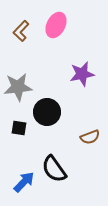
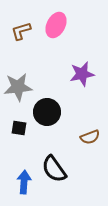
brown L-shape: rotated 30 degrees clockwise
blue arrow: rotated 40 degrees counterclockwise
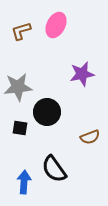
black square: moved 1 px right
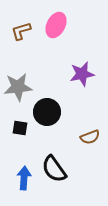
blue arrow: moved 4 px up
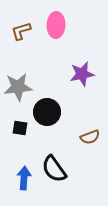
pink ellipse: rotated 25 degrees counterclockwise
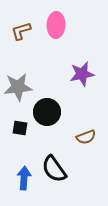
brown semicircle: moved 4 px left
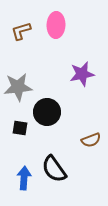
brown semicircle: moved 5 px right, 3 px down
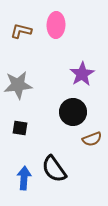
brown L-shape: rotated 30 degrees clockwise
purple star: rotated 20 degrees counterclockwise
gray star: moved 2 px up
black circle: moved 26 px right
brown semicircle: moved 1 px right, 1 px up
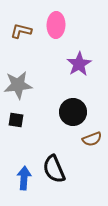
purple star: moved 3 px left, 10 px up
black square: moved 4 px left, 8 px up
black semicircle: rotated 12 degrees clockwise
